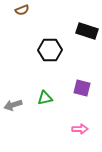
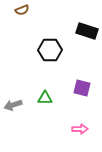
green triangle: rotated 14 degrees clockwise
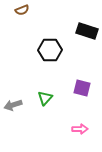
green triangle: rotated 49 degrees counterclockwise
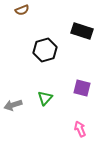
black rectangle: moved 5 px left
black hexagon: moved 5 px left; rotated 15 degrees counterclockwise
pink arrow: rotated 112 degrees counterclockwise
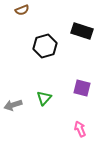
black hexagon: moved 4 px up
green triangle: moved 1 px left
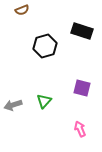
green triangle: moved 3 px down
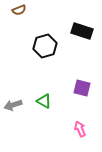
brown semicircle: moved 3 px left
green triangle: rotated 42 degrees counterclockwise
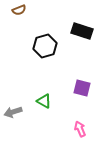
gray arrow: moved 7 px down
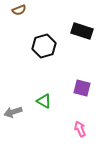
black hexagon: moved 1 px left
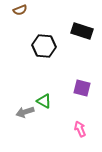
brown semicircle: moved 1 px right
black hexagon: rotated 20 degrees clockwise
gray arrow: moved 12 px right
